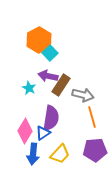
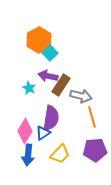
gray arrow: moved 2 px left, 1 px down
blue arrow: moved 5 px left, 1 px down
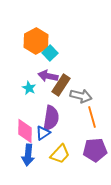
orange hexagon: moved 3 px left, 1 px down
pink diamond: rotated 30 degrees counterclockwise
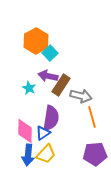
purple pentagon: moved 4 px down
yellow trapezoid: moved 14 px left
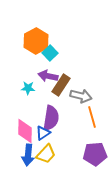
cyan star: moved 1 px left; rotated 24 degrees counterclockwise
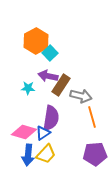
pink diamond: moved 1 px left, 1 px down; rotated 75 degrees counterclockwise
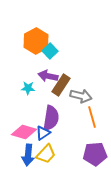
cyan square: moved 2 px up
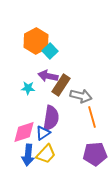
pink diamond: rotated 35 degrees counterclockwise
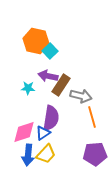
orange hexagon: rotated 20 degrees counterclockwise
